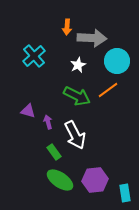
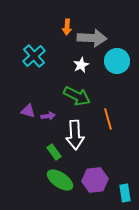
white star: moved 3 px right
orange line: moved 29 px down; rotated 70 degrees counterclockwise
purple arrow: moved 6 px up; rotated 96 degrees clockwise
white arrow: rotated 24 degrees clockwise
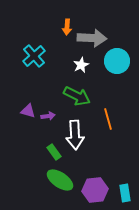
purple hexagon: moved 10 px down
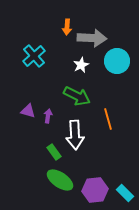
purple arrow: rotated 72 degrees counterclockwise
cyan rectangle: rotated 36 degrees counterclockwise
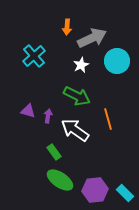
gray arrow: rotated 28 degrees counterclockwise
white arrow: moved 5 px up; rotated 128 degrees clockwise
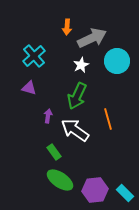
green arrow: rotated 88 degrees clockwise
purple triangle: moved 1 px right, 23 px up
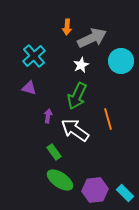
cyan circle: moved 4 px right
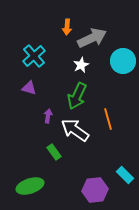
cyan circle: moved 2 px right
green ellipse: moved 30 px left, 6 px down; rotated 52 degrees counterclockwise
cyan rectangle: moved 18 px up
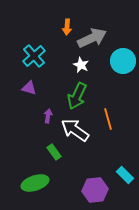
white star: rotated 21 degrees counterclockwise
green ellipse: moved 5 px right, 3 px up
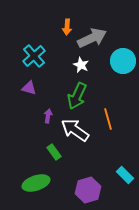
green ellipse: moved 1 px right
purple hexagon: moved 7 px left; rotated 10 degrees counterclockwise
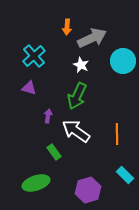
orange line: moved 9 px right, 15 px down; rotated 15 degrees clockwise
white arrow: moved 1 px right, 1 px down
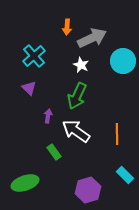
purple triangle: rotated 28 degrees clockwise
green ellipse: moved 11 px left
